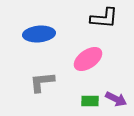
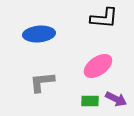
pink ellipse: moved 10 px right, 7 px down
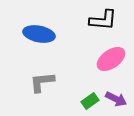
black L-shape: moved 1 px left, 2 px down
blue ellipse: rotated 16 degrees clockwise
pink ellipse: moved 13 px right, 7 px up
green rectangle: rotated 36 degrees counterclockwise
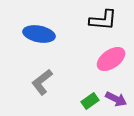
gray L-shape: rotated 32 degrees counterclockwise
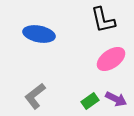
black L-shape: rotated 72 degrees clockwise
gray L-shape: moved 7 px left, 14 px down
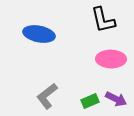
pink ellipse: rotated 36 degrees clockwise
gray L-shape: moved 12 px right
green rectangle: rotated 12 degrees clockwise
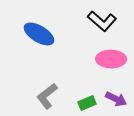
black L-shape: moved 1 px left, 1 px down; rotated 36 degrees counterclockwise
blue ellipse: rotated 20 degrees clockwise
green rectangle: moved 3 px left, 2 px down
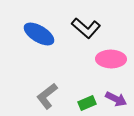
black L-shape: moved 16 px left, 7 px down
